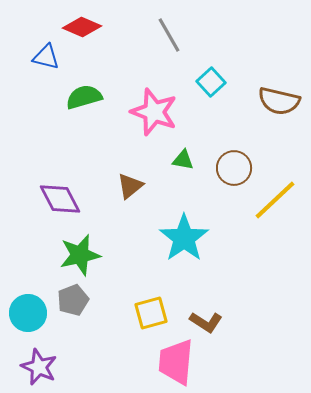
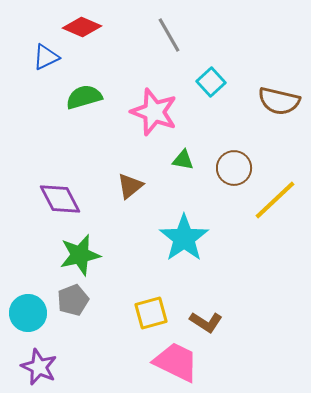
blue triangle: rotated 40 degrees counterclockwise
pink trapezoid: rotated 111 degrees clockwise
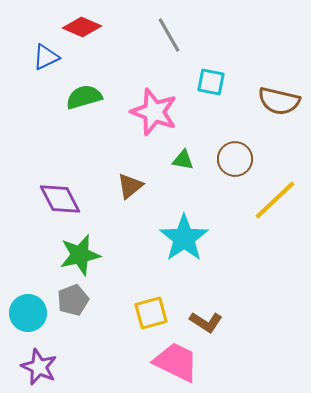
cyan square: rotated 36 degrees counterclockwise
brown circle: moved 1 px right, 9 px up
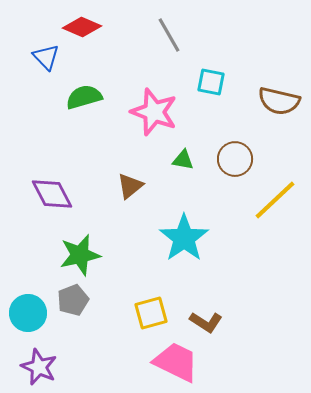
blue triangle: rotated 48 degrees counterclockwise
purple diamond: moved 8 px left, 5 px up
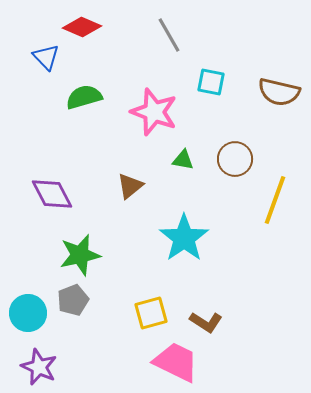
brown semicircle: moved 9 px up
yellow line: rotated 27 degrees counterclockwise
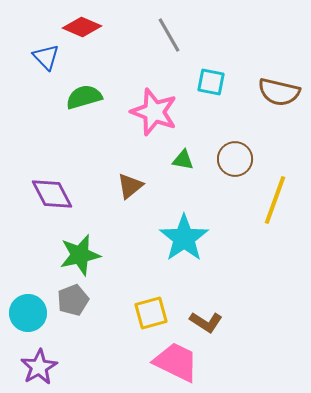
purple star: rotated 18 degrees clockwise
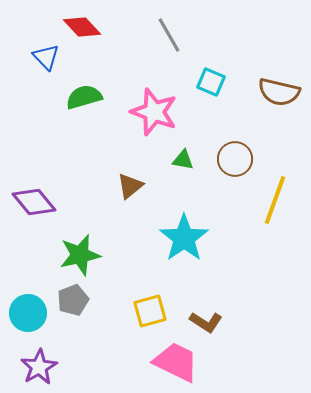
red diamond: rotated 24 degrees clockwise
cyan square: rotated 12 degrees clockwise
purple diamond: moved 18 px left, 8 px down; rotated 12 degrees counterclockwise
yellow square: moved 1 px left, 2 px up
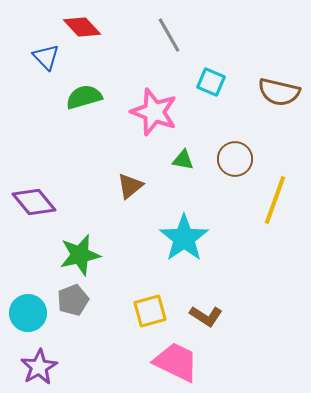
brown L-shape: moved 6 px up
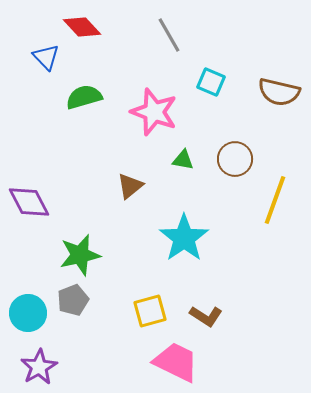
purple diamond: moved 5 px left; rotated 12 degrees clockwise
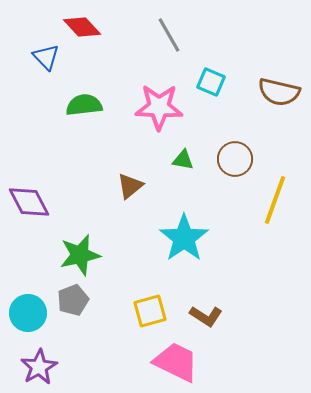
green semicircle: moved 8 px down; rotated 9 degrees clockwise
pink star: moved 5 px right, 5 px up; rotated 18 degrees counterclockwise
